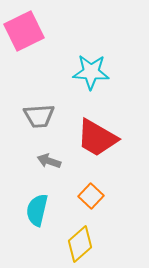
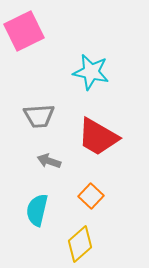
cyan star: rotated 9 degrees clockwise
red trapezoid: moved 1 px right, 1 px up
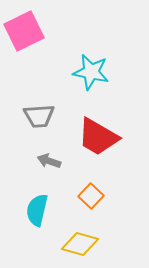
yellow diamond: rotated 57 degrees clockwise
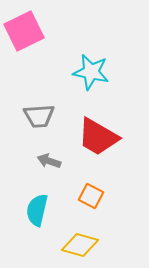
orange square: rotated 15 degrees counterclockwise
yellow diamond: moved 1 px down
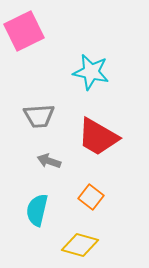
orange square: moved 1 px down; rotated 10 degrees clockwise
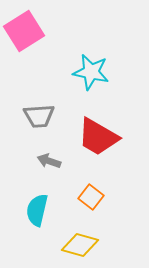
pink square: rotated 6 degrees counterclockwise
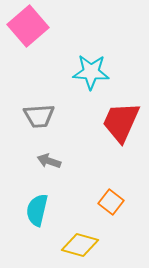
pink square: moved 4 px right, 5 px up; rotated 9 degrees counterclockwise
cyan star: rotated 9 degrees counterclockwise
red trapezoid: moved 23 px right, 15 px up; rotated 84 degrees clockwise
orange square: moved 20 px right, 5 px down
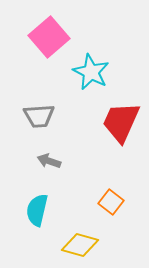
pink square: moved 21 px right, 11 px down
cyan star: rotated 24 degrees clockwise
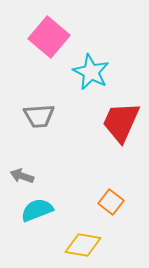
pink square: rotated 9 degrees counterclockwise
gray arrow: moved 27 px left, 15 px down
cyan semicircle: rotated 56 degrees clockwise
yellow diamond: moved 3 px right; rotated 6 degrees counterclockwise
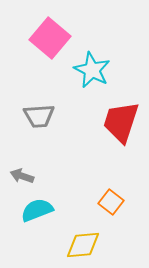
pink square: moved 1 px right, 1 px down
cyan star: moved 1 px right, 2 px up
red trapezoid: rotated 6 degrees counterclockwise
yellow diamond: rotated 15 degrees counterclockwise
